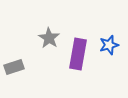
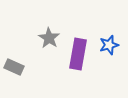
gray rectangle: rotated 42 degrees clockwise
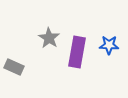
blue star: rotated 18 degrees clockwise
purple rectangle: moved 1 px left, 2 px up
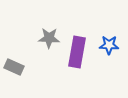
gray star: rotated 30 degrees counterclockwise
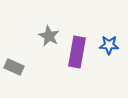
gray star: moved 2 px up; rotated 25 degrees clockwise
